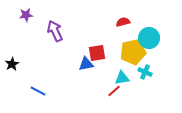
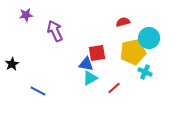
blue triangle: rotated 21 degrees clockwise
cyan triangle: moved 32 px left; rotated 21 degrees counterclockwise
red line: moved 3 px up
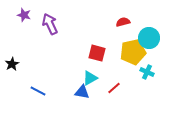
purple star: moved 2 px left; rotated 24 degrees clockwise
purple arrow: moved 5 px left, 7 px up
red square: rotated 24 degrees clockwise
blue triangle: moved 4 px left, 28 px down
cyan cross: moved 2 px right
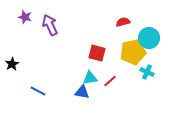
purple star: moved 1 px right, 2 px down
purple arrow: moved 1 px down
cyan triangle: rotated 21 degrees clockwise
red line: moved 4 px left, 7 px up
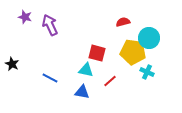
yellow pentagon: rotated 20 degrees clockwise
black star: rotated 16 degrees counterclockwise
cyan triangle: moved 4 px left, 8 px up; rotated 21 degrees clockwise
blue line: moved 12 px right, 13 px up
